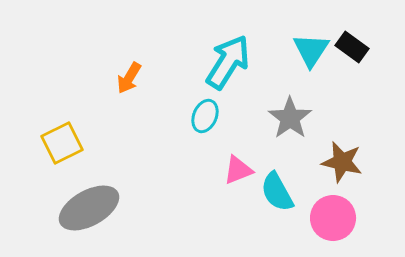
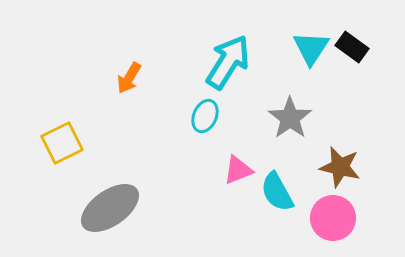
cyan triangle: moved 2 px up
brown star: moved 2 px left, 5 px down
gray ellipse: moved 21 px right; rotated 6 degrees counterclockwise
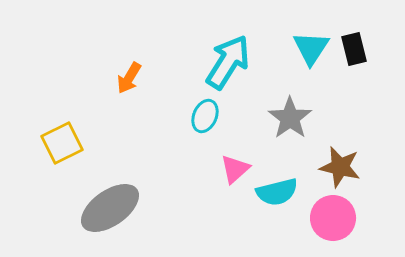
black rectangle: moved 2 px right, 2 px down; rotated 40 degrees clockwise
pink triangle: moved 3 px left, 1 px up; rotated 20 degrees counterclockwise
cyan semicircle: rotated 75 degrees counterclockwise
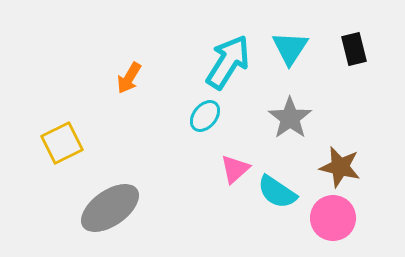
cyan triangle: moved 21 px left
cyan ellipse: rotated 16 degrees clockwise
cyan semicircle: rotated 48 degrees clockwise
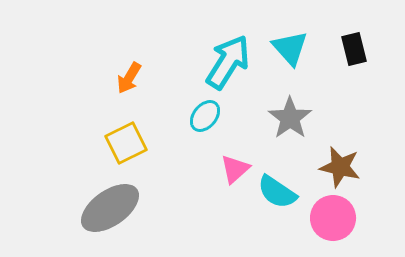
cyan triangle: rotated 15 degrees counterclockwise
yellow square: moved 64 px right
